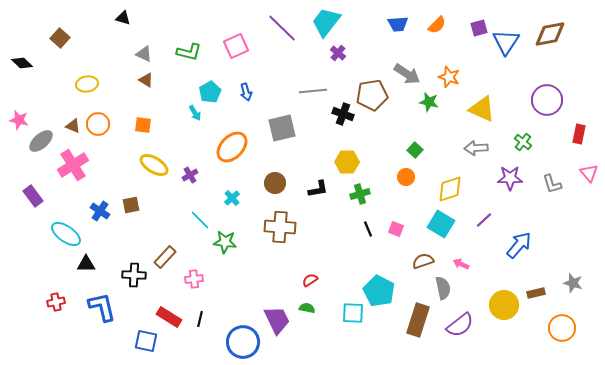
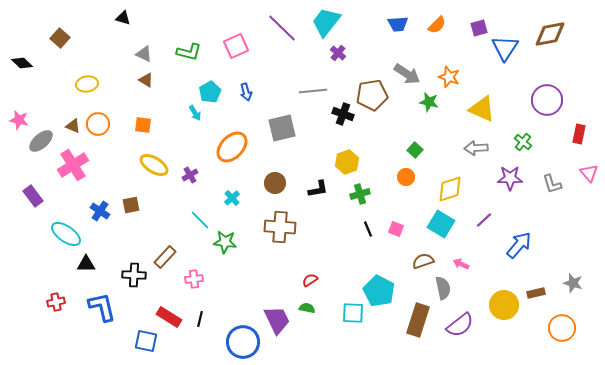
blue triangle at (506, 42): moved 1 px left, 6 px down
yellow hexagon at (347, 162): rotated 20 degrees counterclockwise
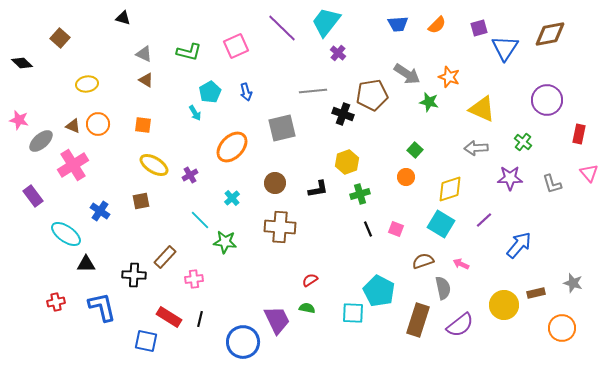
brown square at (131, 205): moved 10 px right, 4 px up
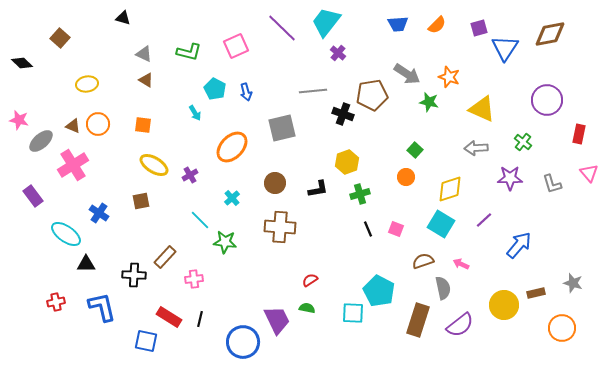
cyan pentagon at (210, 92): moved 5 px right, 3 px up; rotated 15 degrees counterclockwise
blue cross at (100, 211): moved 1 px left, 2 px down
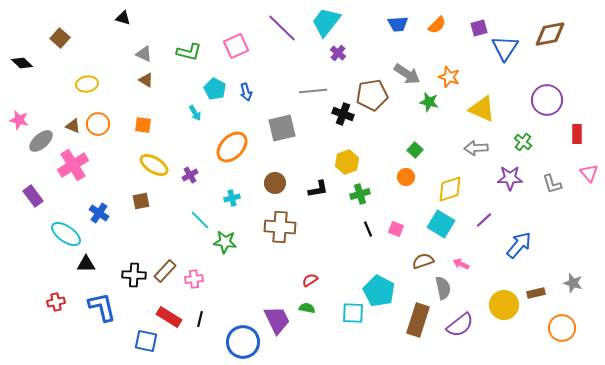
red rectangle at (579, 134): moved 2 px left; rotated 12 degrees counterclockwise
cyan cross at (232, 198): rotated 28 degrees clockwise
brown rectangle at (165, 257): moved 14 px down
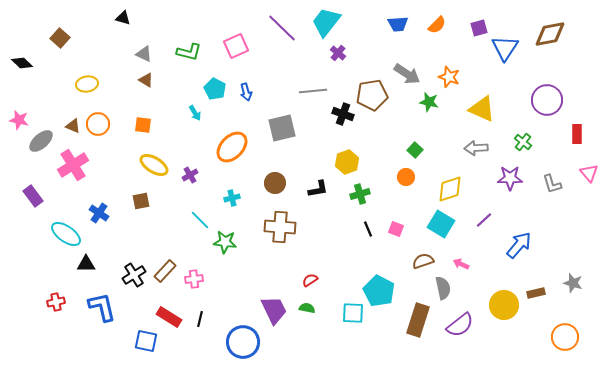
black cross at (134, 275): rotated 35 degrees counterclockwise
purple trapezoid at (277, 320): moved 3 px left, 10 px up
orange circle at (562, 328): moved 3 px right, 9 px down
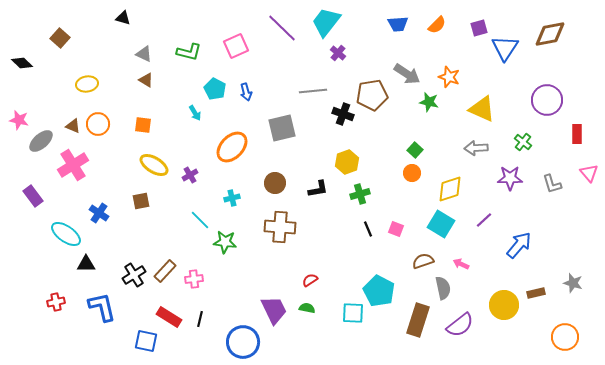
orange circle at (406, 177): moved 6 px right, 4 px up
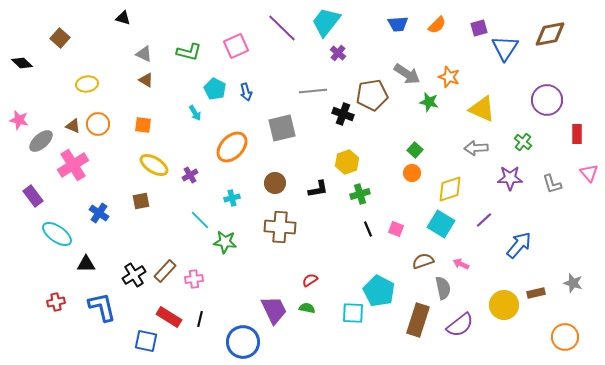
cyan ellipse at (66, 234): moved 9 px left
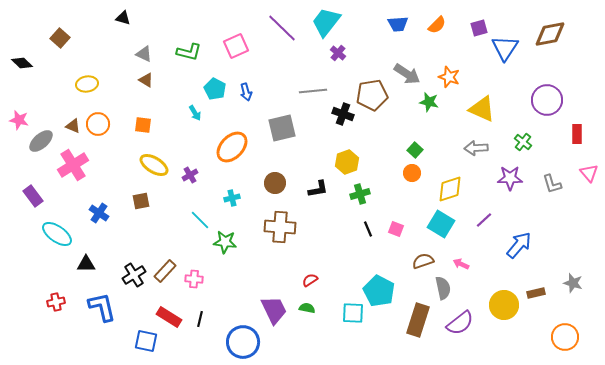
pink cross at (194, 279): rotated 12 degrees clockwise
purple semicircle at (460, 325): moved 2 px up
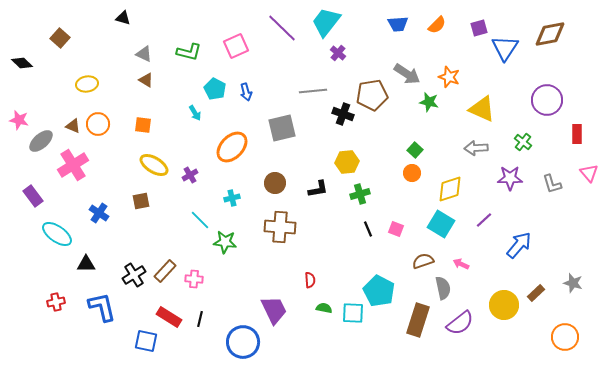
yellow hexagon at (347, 162): rotated 15 degrees clockwise
red semicircle at (310, 280): rotated 119 degrees clockwise
brown rectangle at (536, 293): rotated 30 degrees counterclockwise
green semicircle at (307, 308): moved 17 px right
